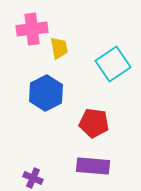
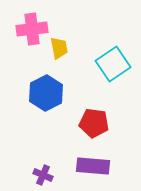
purple cross: moved 10 px right, 3 px up
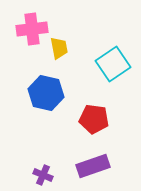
blue hexagon: rotated 20 degrees counterclockwise
red pentagon: moved 4 px up
purple rectangle: rotated 24 degrees counterclockwise
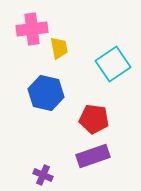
purple rectangle: moved 10 px up
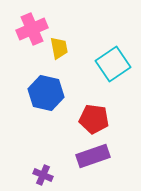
pink cross: rotated 16 degrees counterclockwise
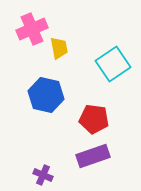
blue hexagon: moved 2 px down
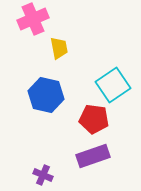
pink cross: moved 1 px right, 10 px up
cyan square: moved 21 px down
